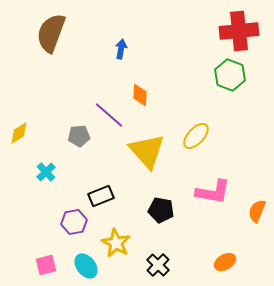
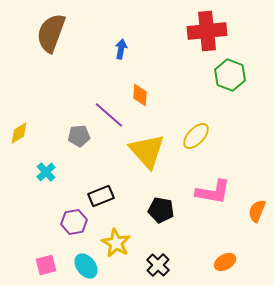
red cross: moved 32 px left
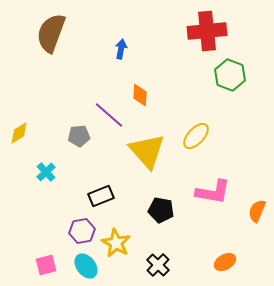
purple hexagon: moved 8 px right, 9 px down
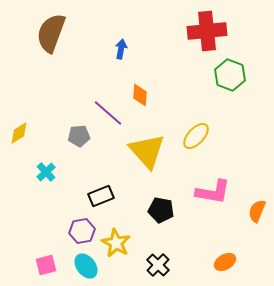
purple line: moved 1 px left, 2 px up
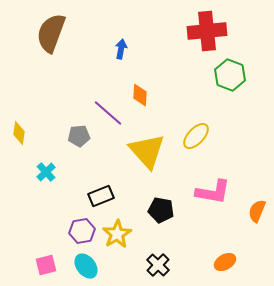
yellow diamond: rotated 50 degrees counterclockwise
yellow star: moved 1 px right, 9 px up; rotated 12 degrees clockwise
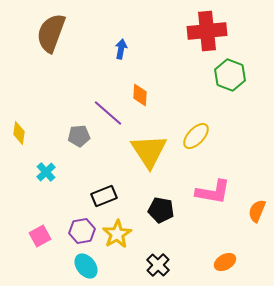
yellow triangle: moved 2 px right; rotated 9 degrees clockwise
black rectangle: moved 3 px right
pink square: moved 6 px left, 29 px up; rotated 15 degrees counterclockwise
